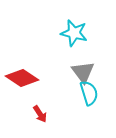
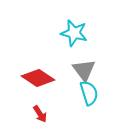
gray triangle: moved 1 px right, 2 px up
red diamond: moved 16 px right
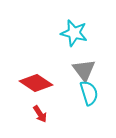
red diamond: moved 2 px left, 5 px down
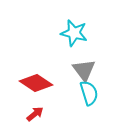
red arrow: moved 5 px left; rotated 96 degrees counterclockwise
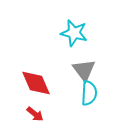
red diamond: rotated 32 degrees clockwise
cyan semicircle: rotated 20 degrees clockwise
red arrow: rotated 78 degrees clockwise
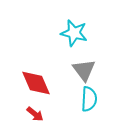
cyan semicircle: moved 6 px down
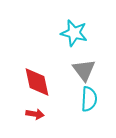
red diamond: moved 1 px right, 1 px up; rotated 12 degrees clockwise
red arrow: rotated 30 degrees counterclockwise
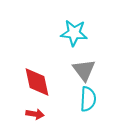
cyan star: rotated 8 degrees counterclockwise
cyan semicircle: moved 1 px left
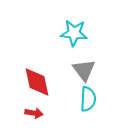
red arrow: moved 1 px left, 1 px up
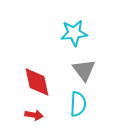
cyan star: rotated 12 degrees counterclockwise
cyan semicircle: moved 10 px left, 5 px down
red arrow: moved 2 px down
